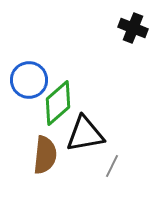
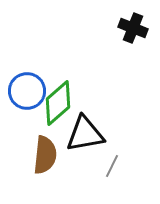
blue circle: moved 2 px left, 11 px down
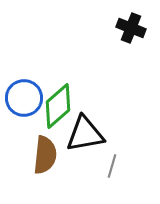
black cross: moved 2 px left
blue circle: moved 3 px left, 7 px down
green diamond: moved 3 px down
gray line: rotated 10 degrees counterclockwise
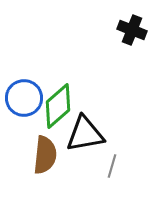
black cross: moved 1 px right, 2 px down
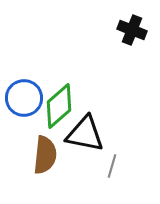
green diamond: moved 1 px right
black triangle: rotated 21 degrees clockwise
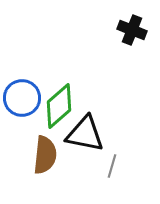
blue circle: moved 2 px left
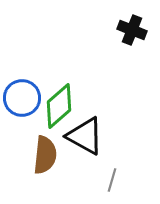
black triangle: moved 2 px down; rotated 18 degrees clockwise
gray line: moved 14 px down
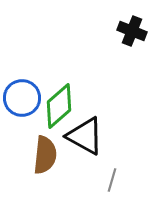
black cross: moved 1 px down
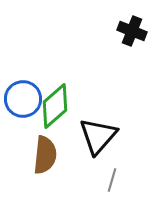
blue circle: moved 1 px right, 1 px down
green diamond: moved 4 px left
black triangle: moved 13 px right; rotated 42 degrees clockwise
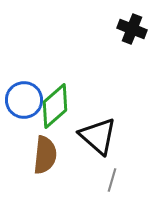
black cross: moved 2 px up
blue circle: moved 1 px right, 1 px down
black triangle: rotated 30 degrees counterclockwise
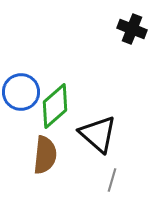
blue circle: moved 3 px left, 8 px up
black triangle: moved 2 px up
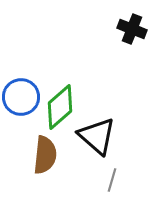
blue circle: moved 5 px down
green diamond: moved 5 px right, 1 px down
black triangle: moved 1 px left, 2 px down
